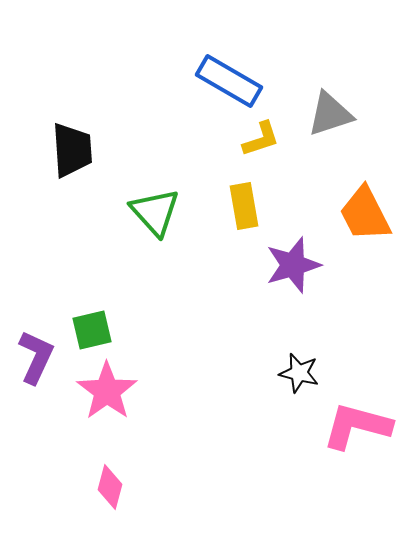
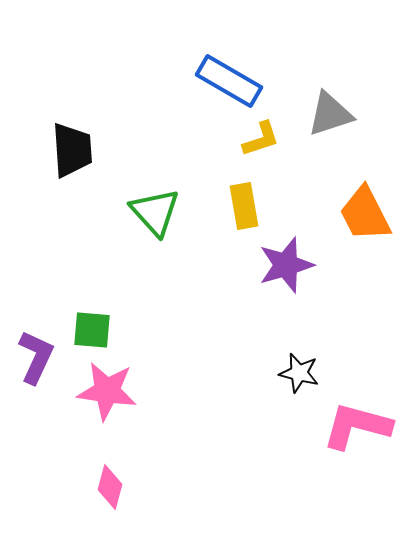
purple star: moved 7 px left
green square: rotated 18 degrees clockwise
pink star: rotated 28 degrees counterclockwise
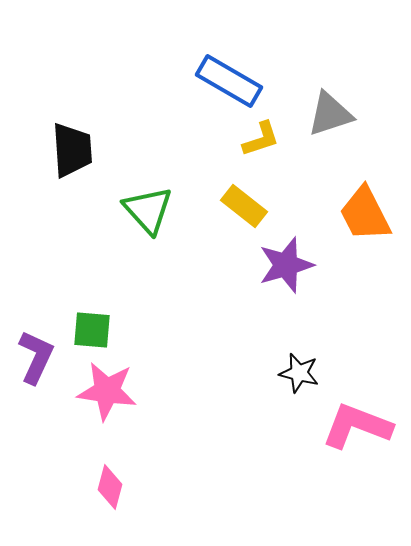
yellow rectangle: rotated 42 degrees counterclockwise
green triangle: moved 7 px left, 2 px up
pink L-shape: rotated 6 degrees clockwise
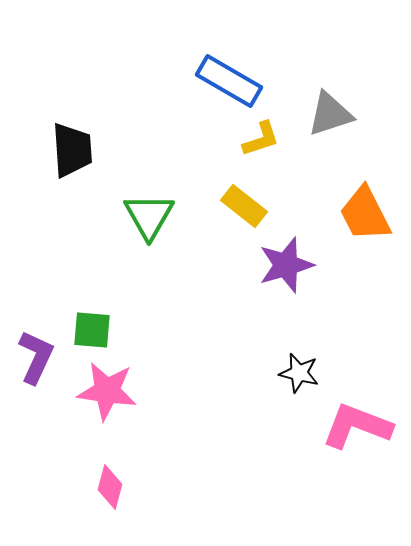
green triangle: moved 1 px right, 6 px down; rotated 12 degrees clockwise
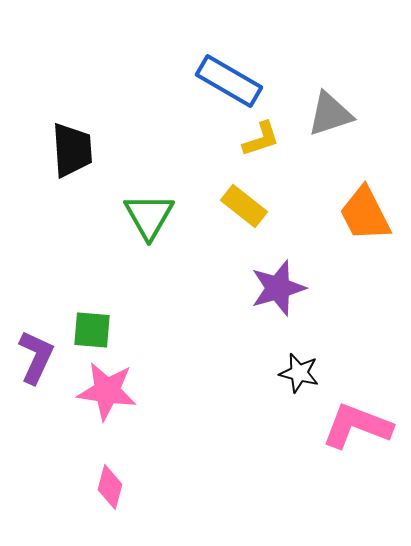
purple star: moved 8 px left, 23 px down
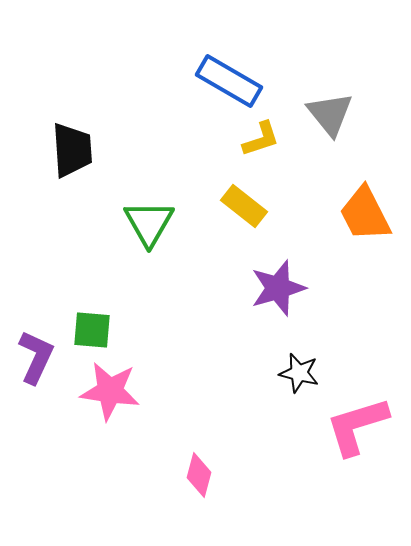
gray triangle: rotated 51 degrees counterclockwise
green triangle: moved 7 px down
pink star: moved 3 px right
pink L-shape: rotated 38 degrees counterclockwise
pink diamond: moved 89 px right, 12 px up
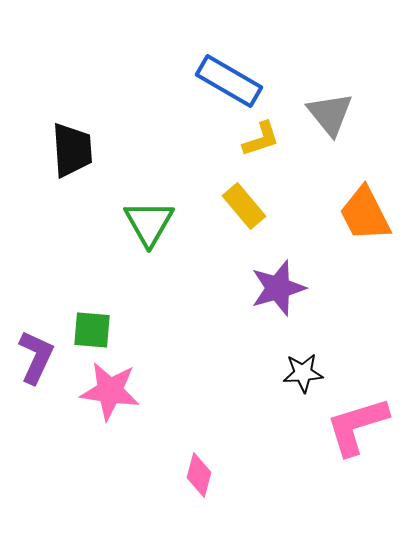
yellow rectangle: rotated 12 degrees clockwise
black star: moved 4 px right; rotated 18 degrees counterclockwise
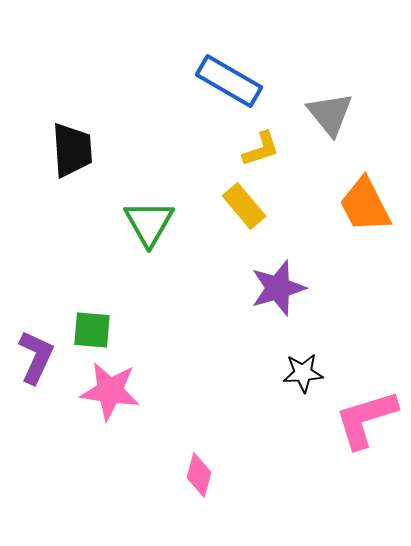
yellow L-shape: moved 10 px down
orange trapezoid: moved 9 px up
pink L-shape: moved 9 px right, 7 px up
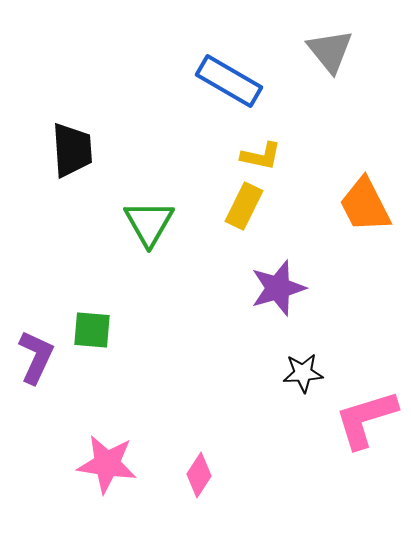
gray triangle: moved 63 px up
yellow L-shape: moved 7 px down; rotated 30 degrees clockwise
yellow rectangle: rotated 66 degrees clockwise
pink star: moved 3 px left, 73 px down
pink diamond: rotated 18 degrees clockwise
